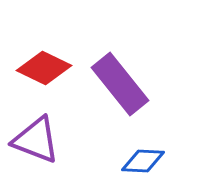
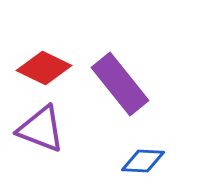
purple triangle: moved 5 px right, 11 px up
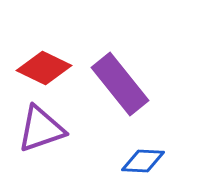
purple triangle: rotated 40 degrees counterclockwise
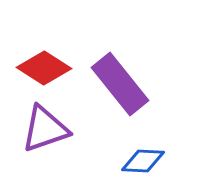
red diamond: rotated 6 degrees clockwise
purple triangle: moved 4 px right
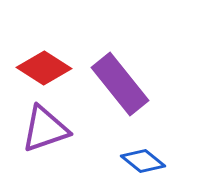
blue diamond: rotated 36 degrees clockwise
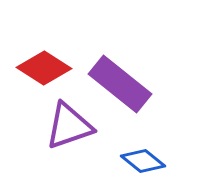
purple rectangle: rotated 12 degrees counterclockwise
purple triangle: moved 24 px right, 3 px up
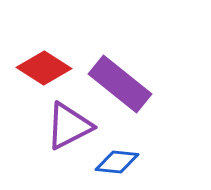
purple triangle: rotated 8 degrees counterclockwise
blue diamond: moved 26 px left, 1 px down; rotated 33 degrees counterclockwise
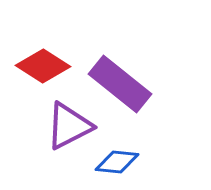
red diamond: moved 1 px left, 2 px up
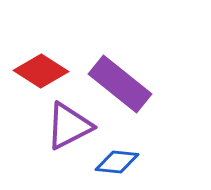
red diamond: moved 2 px left, 5 px down
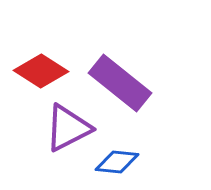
purple rectangle: moved 1 px up
purple triangle: moved 1 px left, 2 px down
